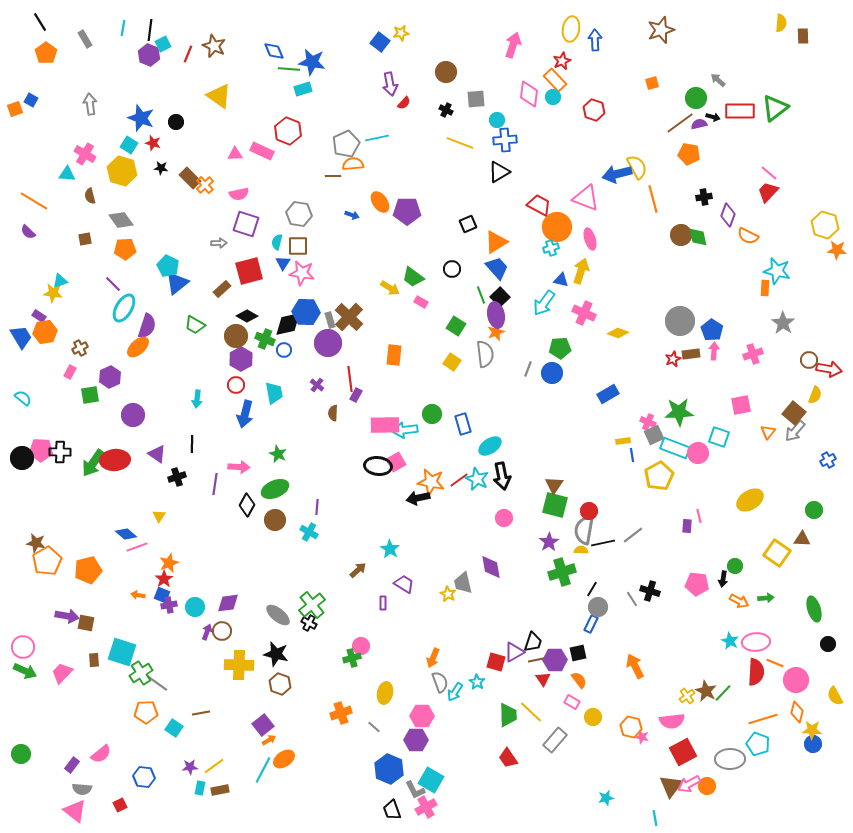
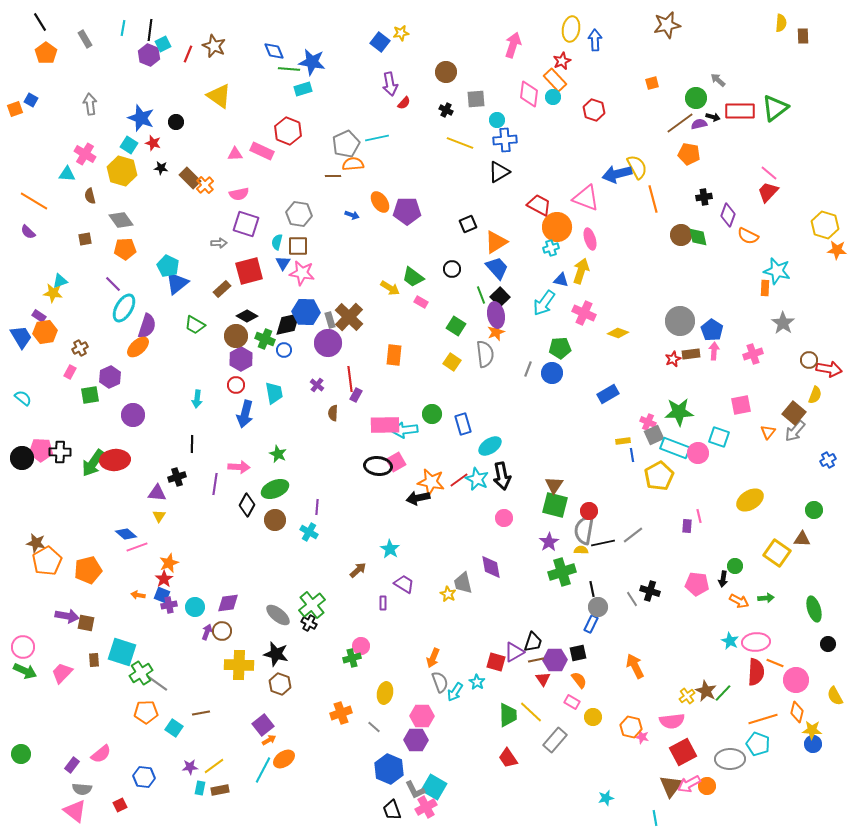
brown star at (661, 30): moved 6 px right, 5 px up; rotated 8 degrees clockwise
purple triangle at (157, 454): moved 39 px down; rotated 30 degrees counterclockwise
black line at (592, 589): rotated 42 degrees counterclockwise
cyan square at (431, 780): moved 3 px right, 7 px down
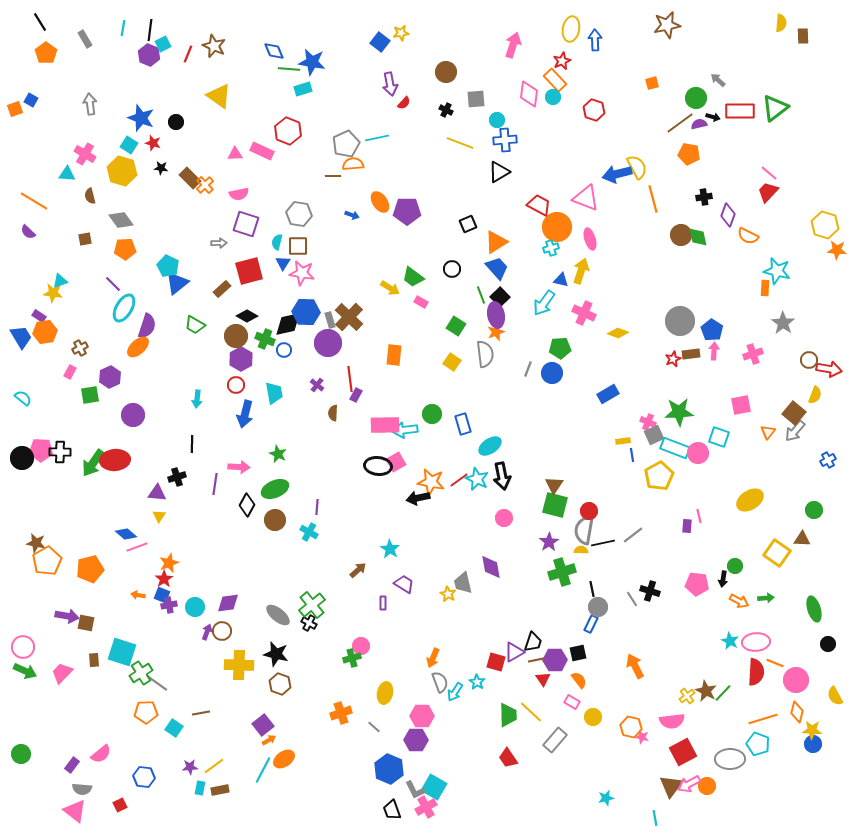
orange pentagon at (88, 570): moved 2 px right, 1 px up
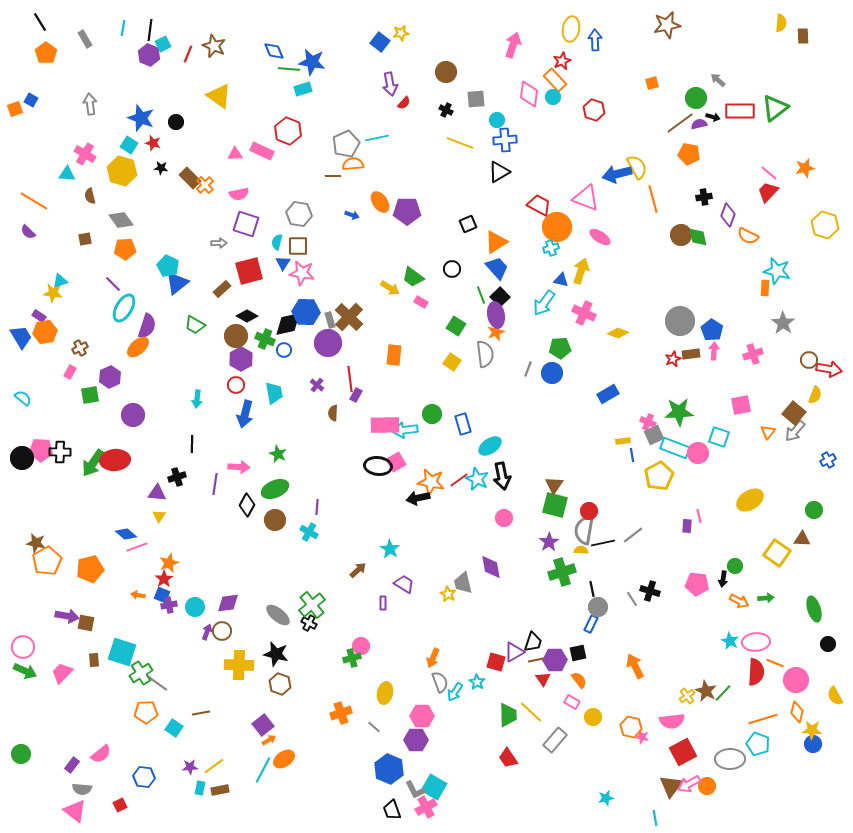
pink ellipse at (590, 239): moved 10 px right, 2 px up; rotated 40 degrees counterclockwise
orange star at (837, 250): moved 32 px left, 82 px up; rotated 18 degrees counterclockwise
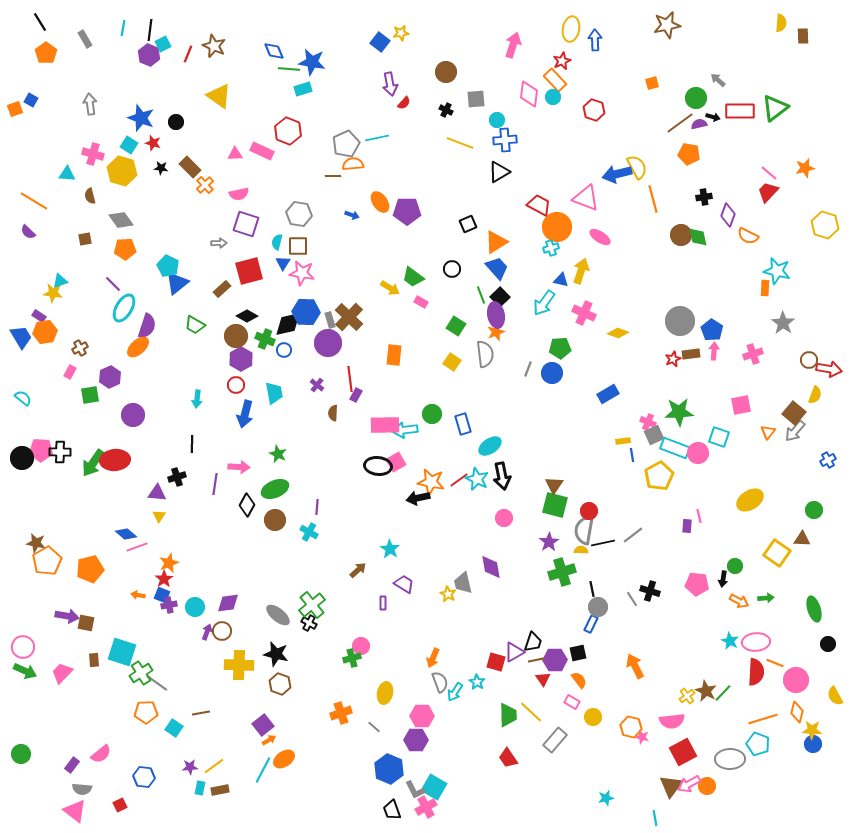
pink cross at (85, 154): moved 8 px right; rotated 15 degrees counterclockwise
brown rectangle at (190, 178): moved 11 px up
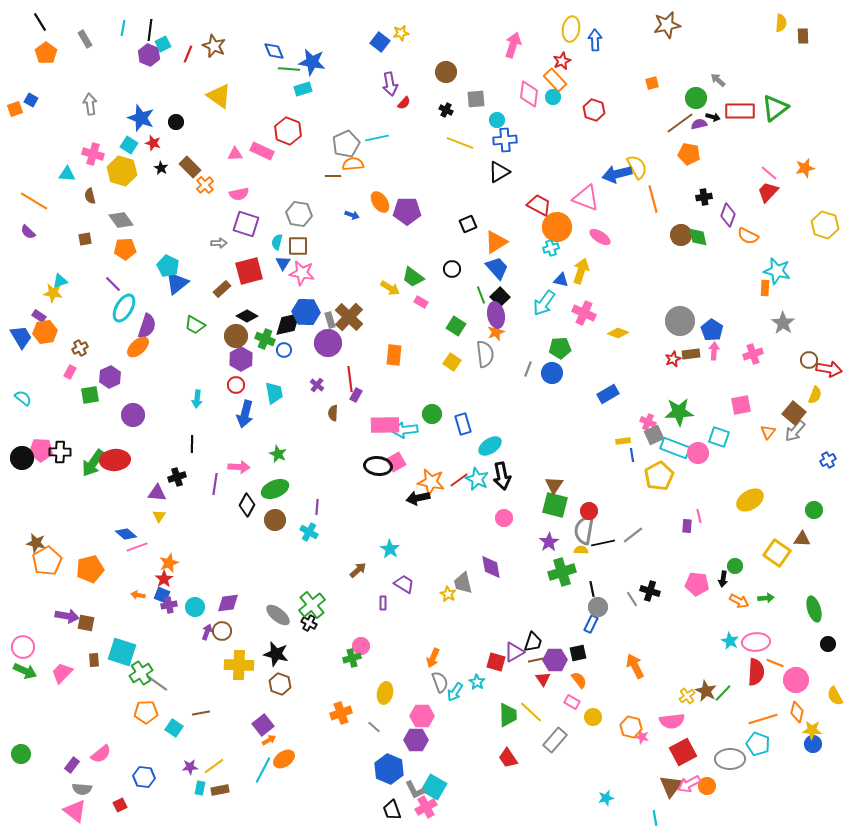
black star at (161, 168): rotated 24 degrees clockwise
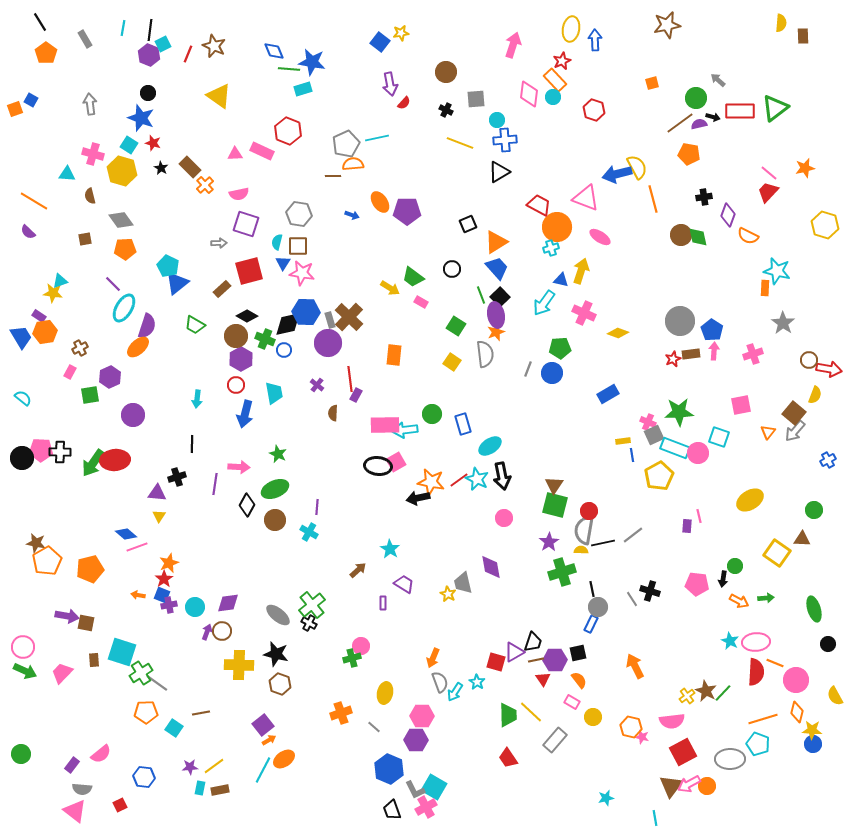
black circle at (176, 122): moved 28 px left, 29 px up
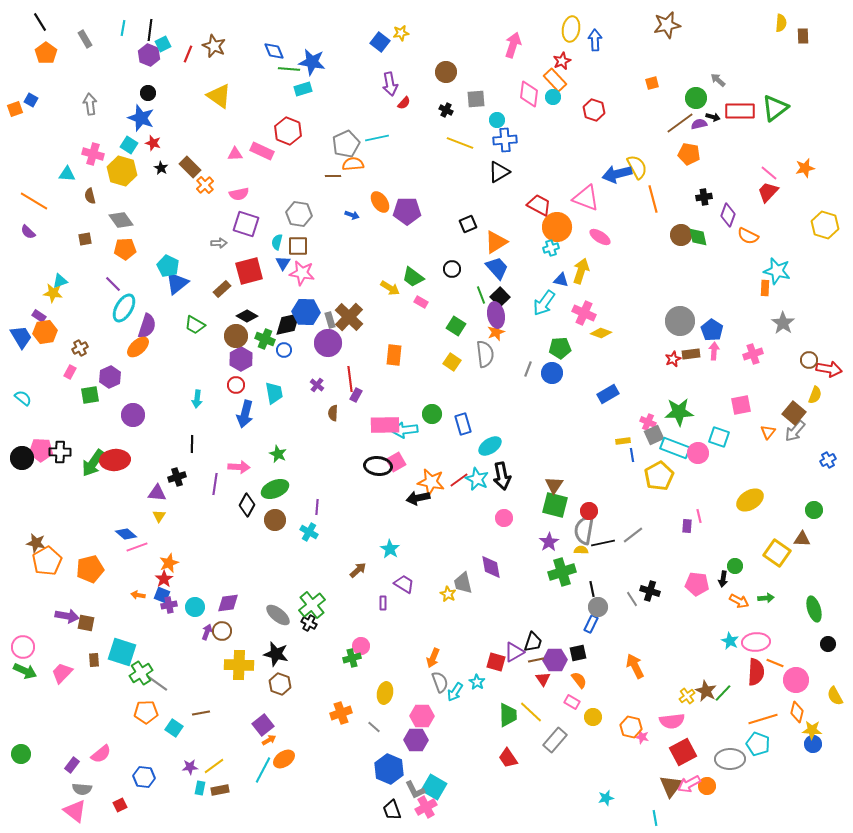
yellow diamond at (618, 333): moved 17 px left
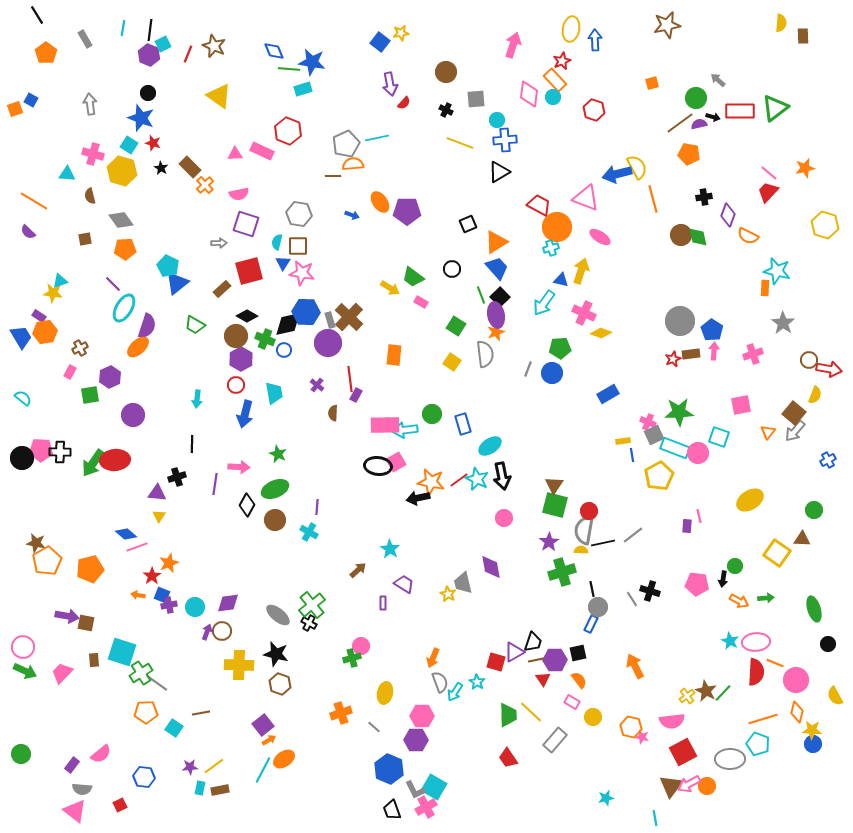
black line at (40, 22): moved 3 px left, 7 px up
red star at (164, 579): moved 12 px left, 3 px up
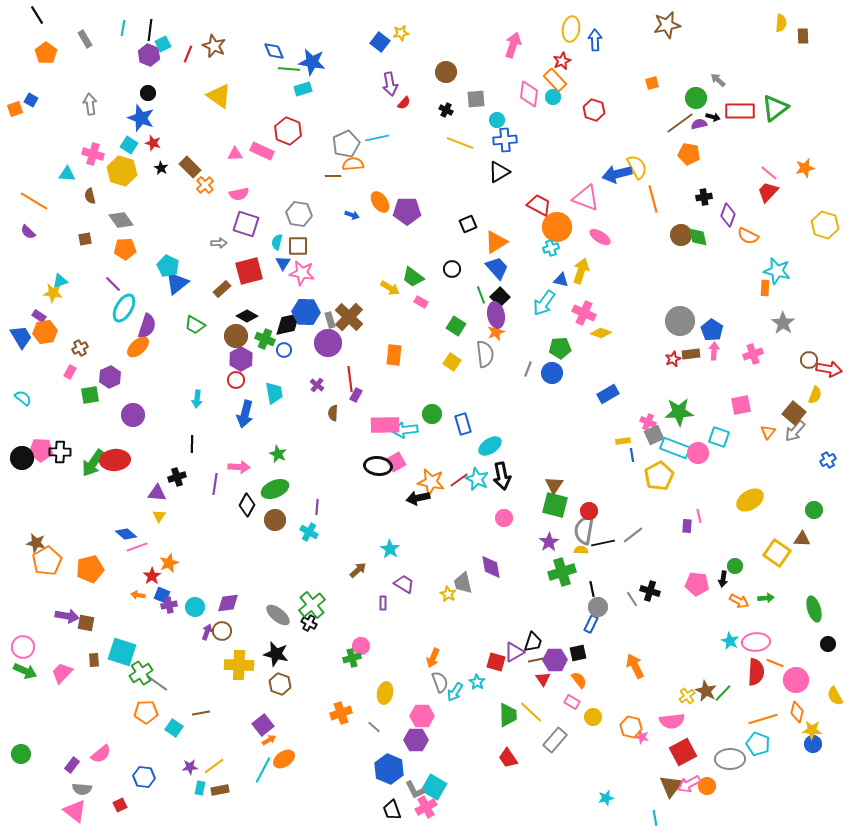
red circle at (236, 385): moved 5 px up
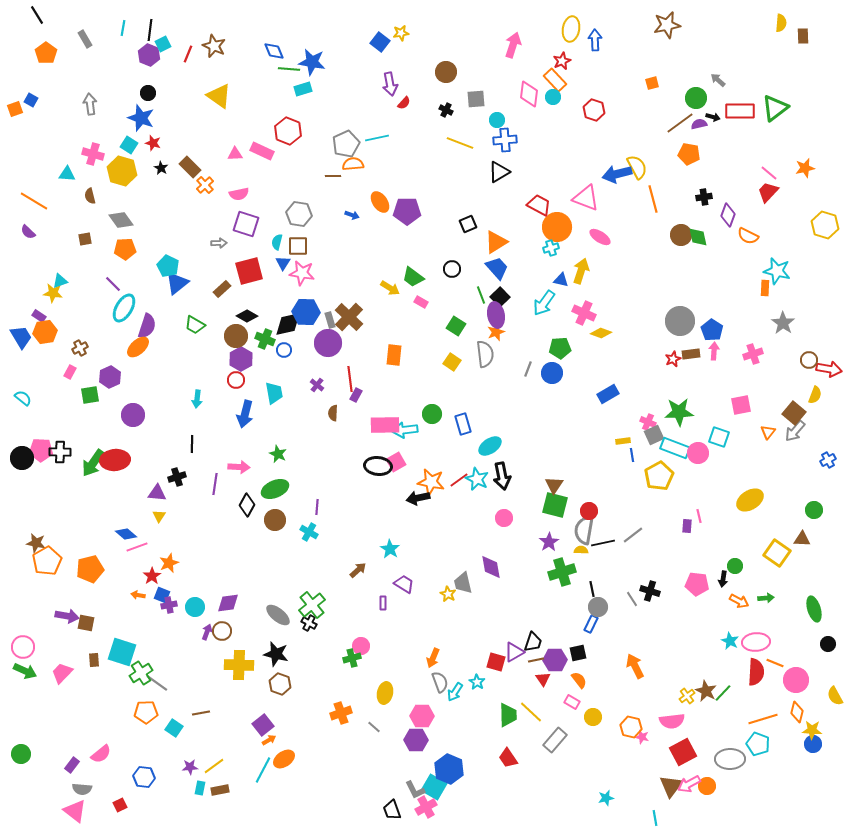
blue hexagon at (389, 769): moved 60 px right
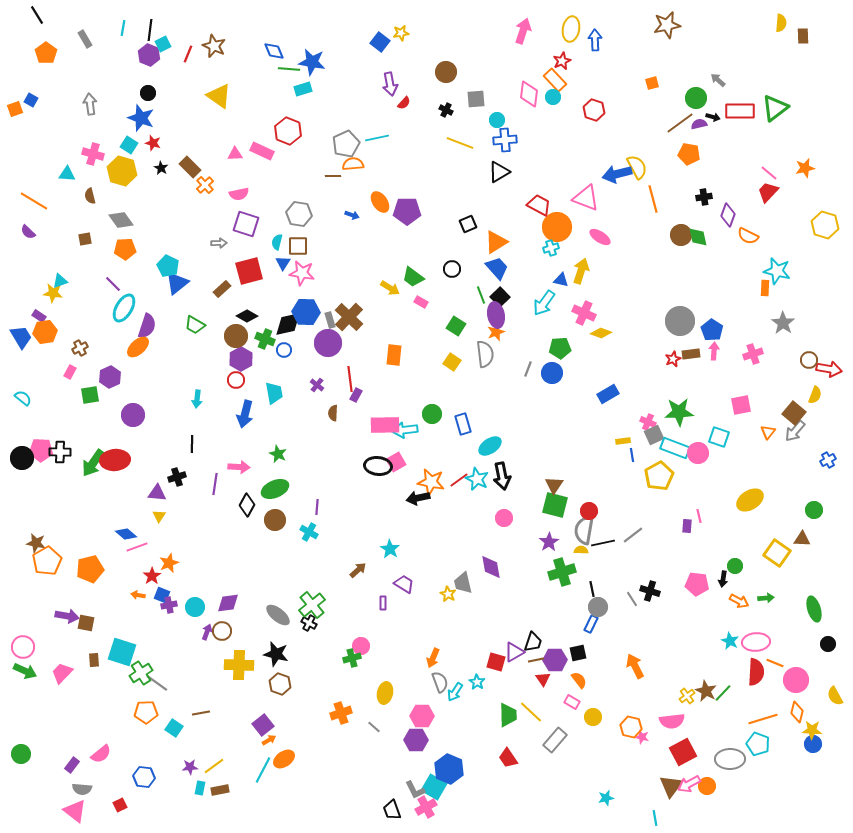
pink arrow at (513, 45): moved 10 px right, 14 px up
